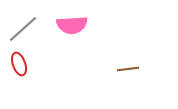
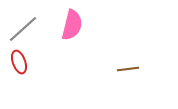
pink semicircle: rotated 72 degrees counterclockwise
red ellipse: moved 2 px up
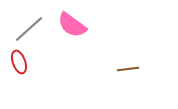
pink semicircle: rotated 112 degrees clockwise
gray line: moved 6 px right
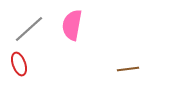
pink semicircle: rotated 64 degrees clockwise
red ellipse: moved 2 px down
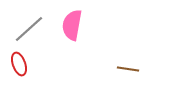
brown line: rotated 15 degrees clockwise
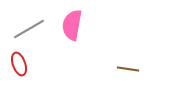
gray line: rotated 12 degrees clockwise
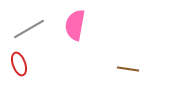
pink semicircle: moved 3 px right
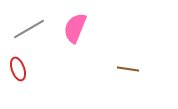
pink semicircle: moved 3 px down; rotated 12 degrees clockwise
red ellipse: moved 1 px left, 5 px down
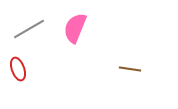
brown line: moved 2 px right
